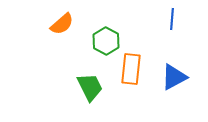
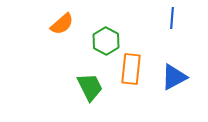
blue line: moved 1 px up
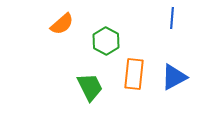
orange rectangle: moved 3 px right, 5 px down
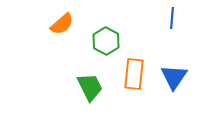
blue triangle: rotated 28 degrees counterclockwise
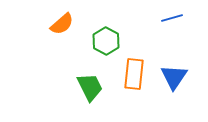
blue line: rotated 70 degrees clockwise
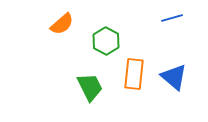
blue triangle: rotated 24 degrees counterclockwise
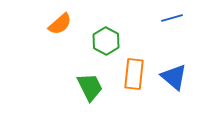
orange semicircle: moved 2 px left
